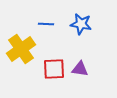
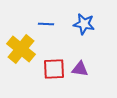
blue star: moved 3 px right
yellow cross: rotated 16 degrees counterclockwise
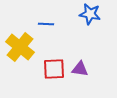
blue star: moved 6 px right, 10 px up
yellow cross: moved 1 px left, 2 px up
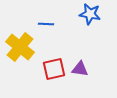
red square: rotated 10 degrees counterclockwise
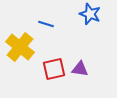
blue star: rotated 10 degrees clockwise
blue line: rotated 14 degrees clockwise
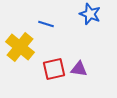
purple triangle: moved 1 px left
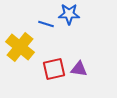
blue star: moved 21 px left; rotated 20 degrees counterclockwise
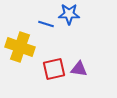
yellow cross: rotated 20 degrees counterclockwise
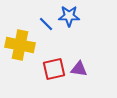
blue star: moved 2 px down
blue line: rotated 28 degrees clockwise
yellow cross: moved 2 px up; rotated 8 degrees counterclockwise
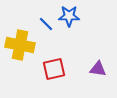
purple triangle: moved 19 px right
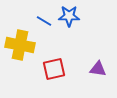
blue line: moved 2 px left, 3 px up; rotated 14 degrees counterclockwise
